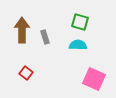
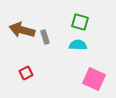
brown arrow: rotated 75 degrees counterclockwise
red square: rotated 24 degrees clockwise
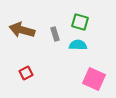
gray rectangle: moved 10 px right, 3 px up
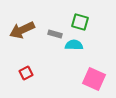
brown arrow: rotated 40 degrees counterclockwise
gray rectangle: rotated 56 degrees counterclockwise
cyan semicircle: moved 4 px left
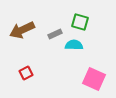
gray rectangle: rotated 40 degrees counterclockwise
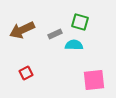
pink square: moved 1 px down; rotated 30 degrees counterclockwise
